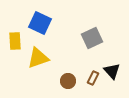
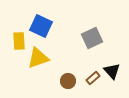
blue square: moved 1 px right, 3 px down
yellow rectangle: moved 4 px right
brown rectangle: rotated 24 degrees clockwise
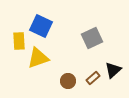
black triangle: moved 1 px right, 1 px up; rotated 30 degrees clockwise
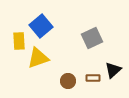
blue square: rotated 25 degrees clockwise
brown rectangle: rotated 40 degrees clockwise
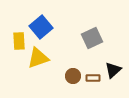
blue square: moved 1 px down
brown circle: moved 5 px right, 5 px up
